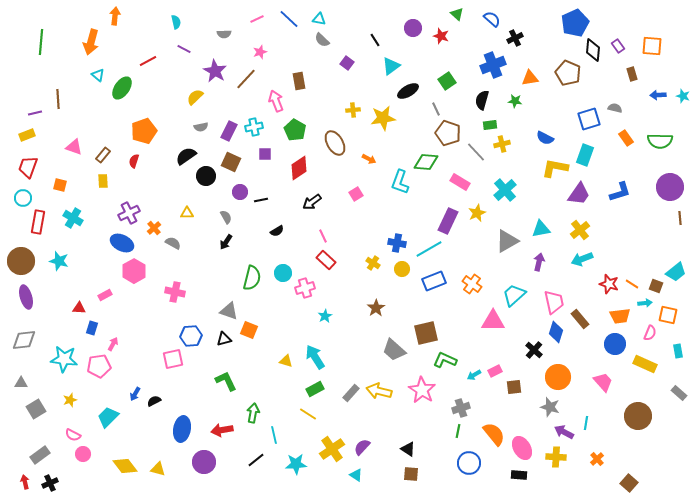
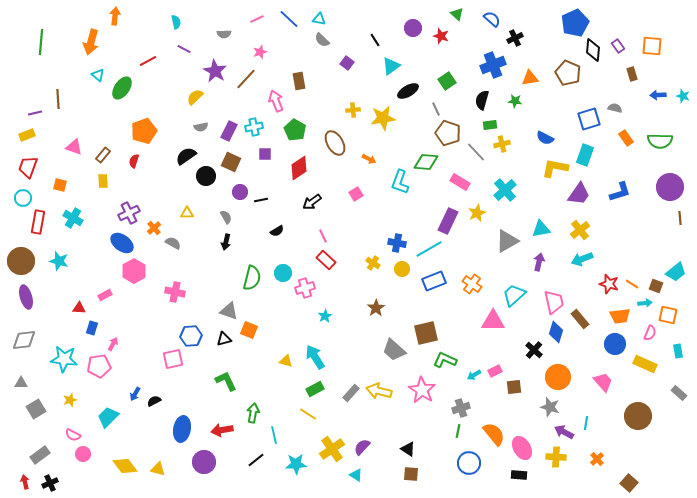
black arrow at (226, 242): rotated 21 degrees counterclockwise
blue ellipse at (122, 243): rotated 10 degrees clockwise
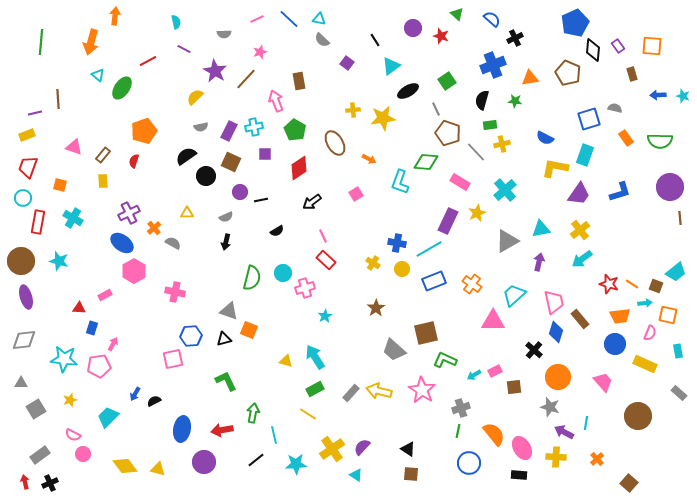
gray semicircle at (226, 217): rotated 96 degrees clockwise
cyan arrow at (582, 259): rotated 15 degrees counterclockwise
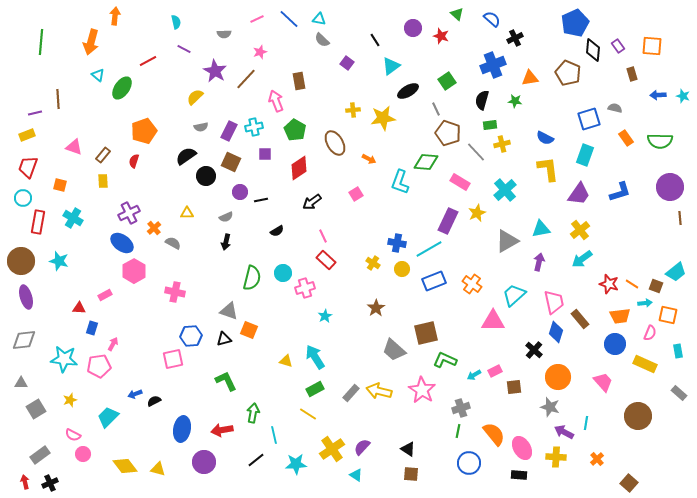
yellow L-shape at (555, 168): moved 7 px left, 1 px down; rotated 72 degrees clockwise
blue arrow at (135, 394): rotated 40 degrees clockwise
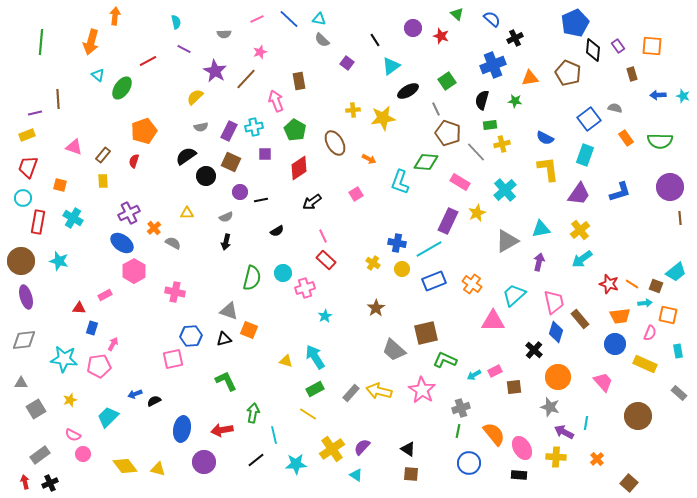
blue square at (589, 119): rotated 20 degrees counterclockwise
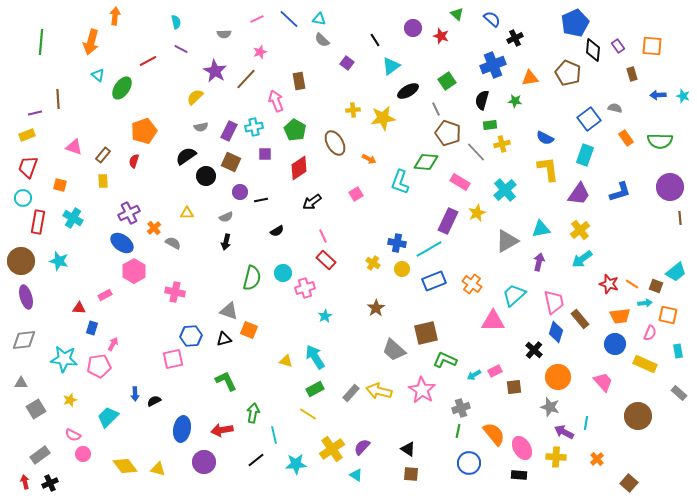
purple line at (184, 49): moved 3 px left
blue arrow at (135, 394): rotated 72 degrees counterclockwise
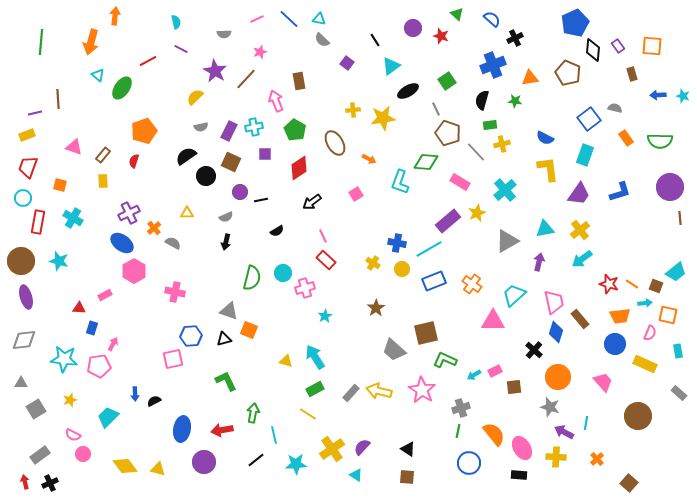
purple rectangle at (448, 221): rotated 25 degrees clockwise
cyan triangle at (541, 229): moved 4 px right
brown square at (411, 474): moved 4 px left, 3 px down
